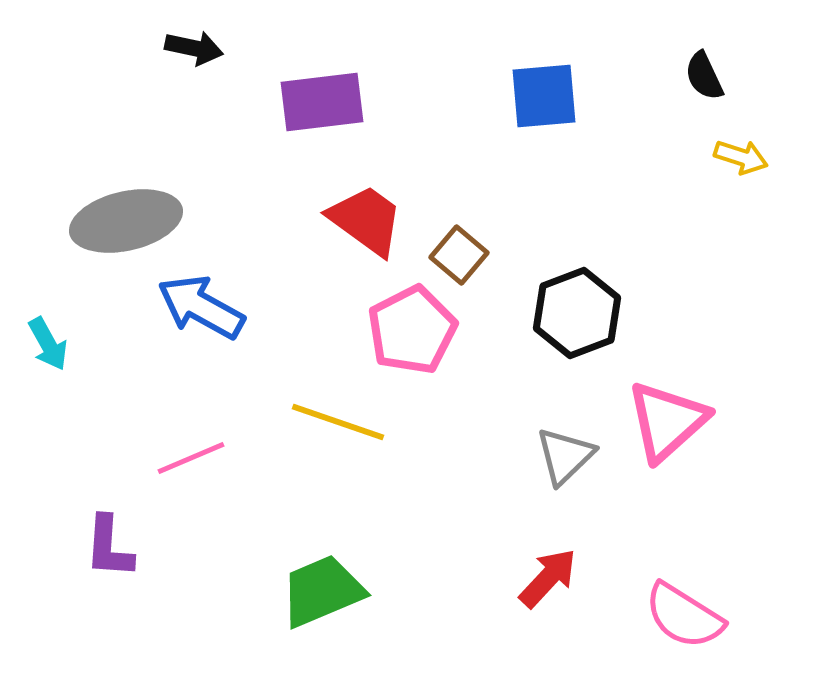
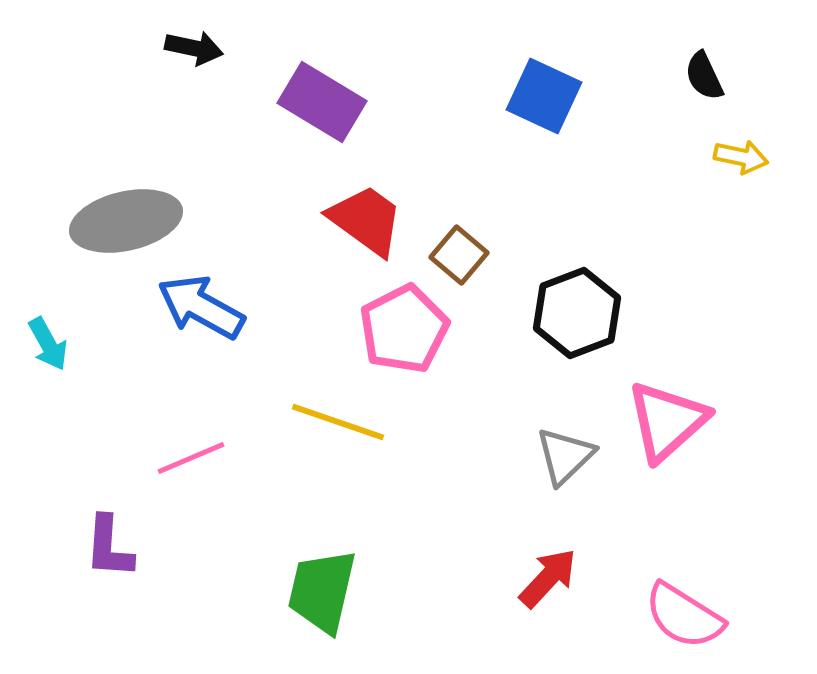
blue square: rotated 30 degrees clockwise
purple rectangle: rotated 38 degrees clockwise
yellow arrow: rotated 6 degrees counterclockwise
pink pentagon: moved 8 px left, 1 px up
green trapezoid: rotated 54 degrees counterclockwise
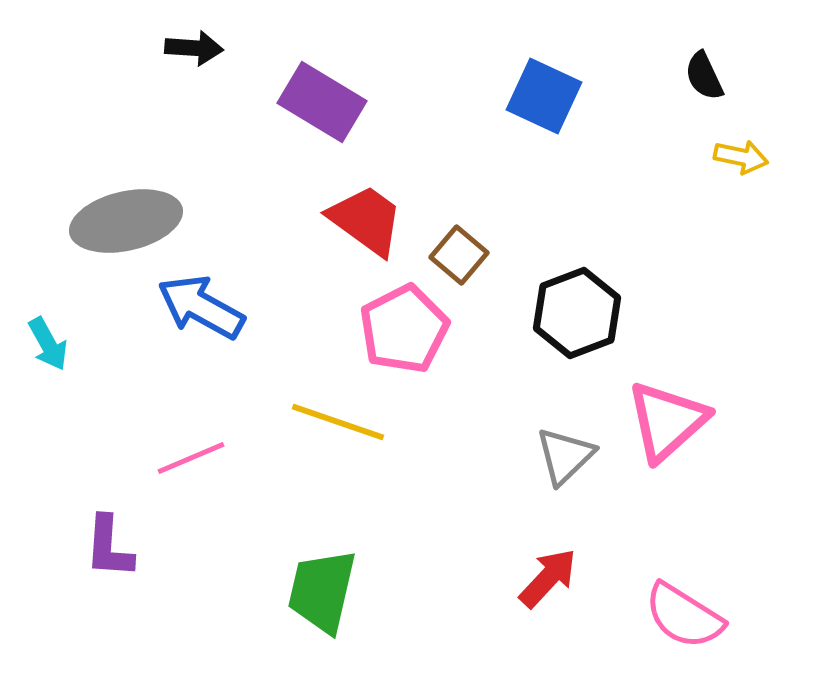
black arrow: rotated 8 degrees counterclockwise
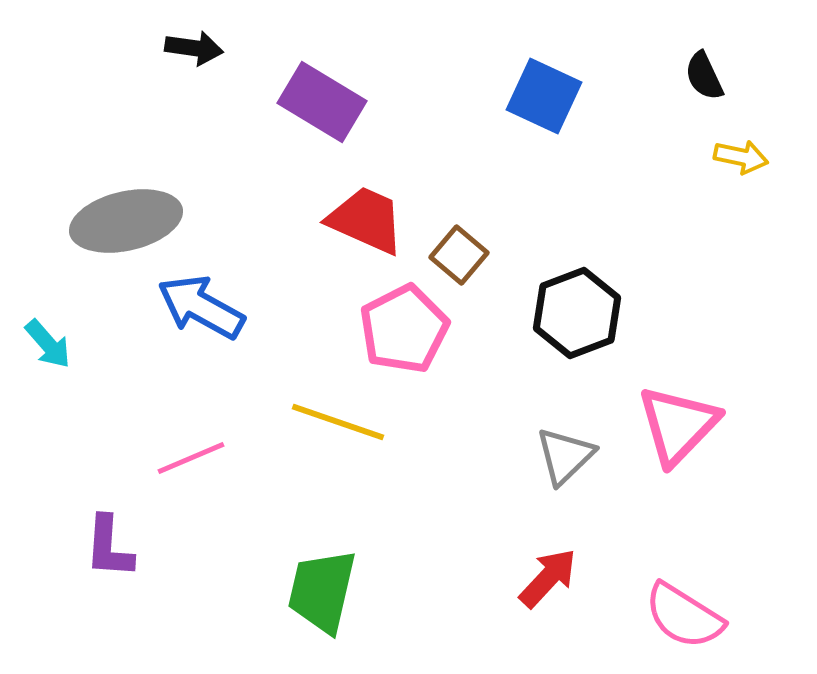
black arrow: rotated 4 degrees clockwise
red trapezoid: rotated 12 degrees counterclockwise
cyan arrow: rotated 12 degrees counterclockwise
pink triangle: moved 11 px right, 4 px down; rotated 4 degrees counterclockwise
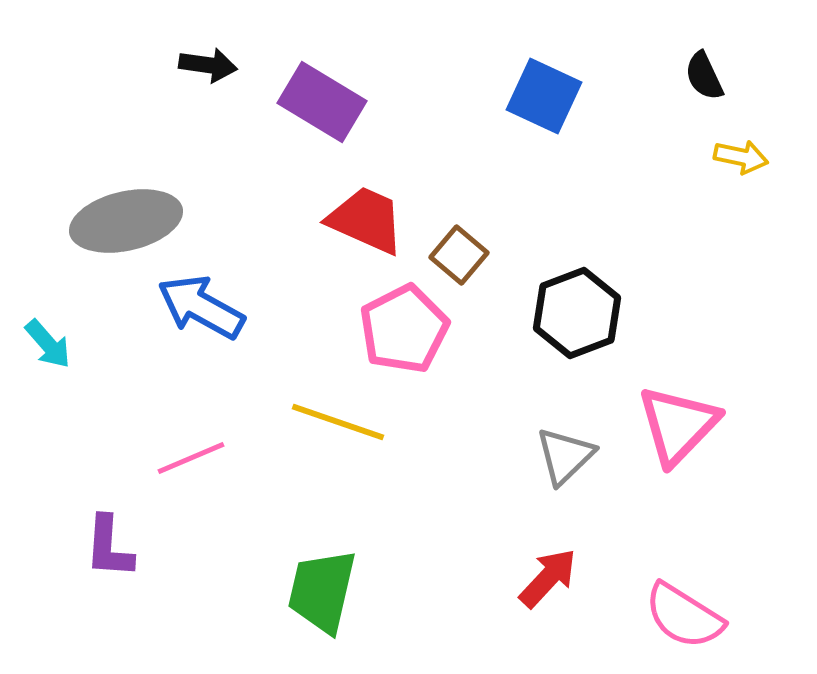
black arrow: moved 14 px right, 17 px down
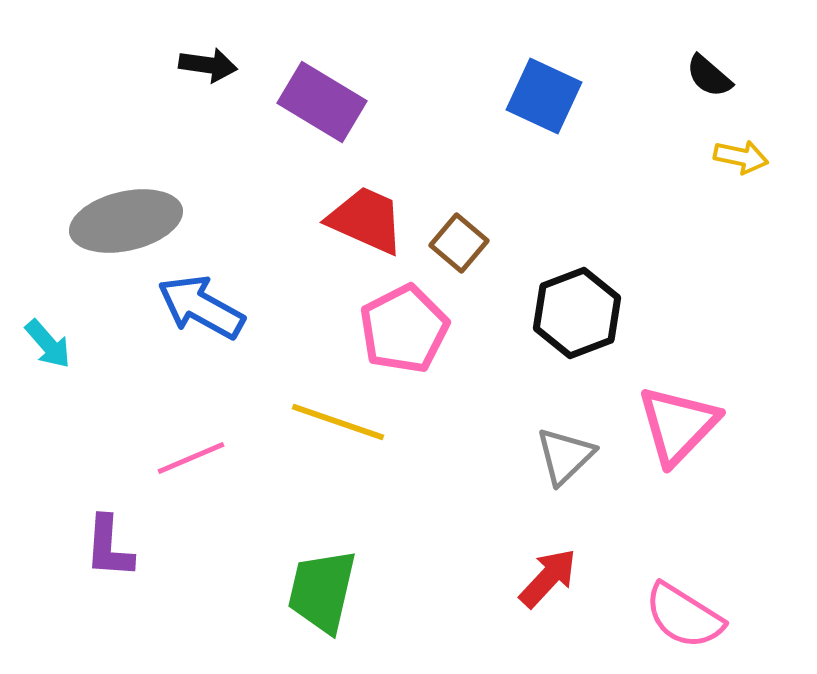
black semicircle: moved 5 px right; rotated 24 degrees counterclockwise
brown square: moved 12 px up
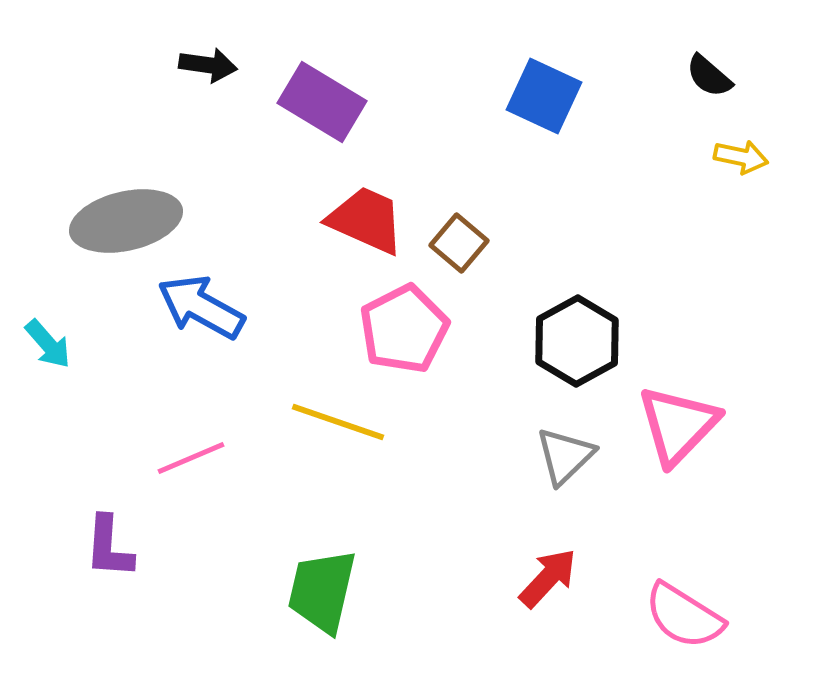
black hexagon: moved 28 px down; rotated 8 degrees counterclockwise
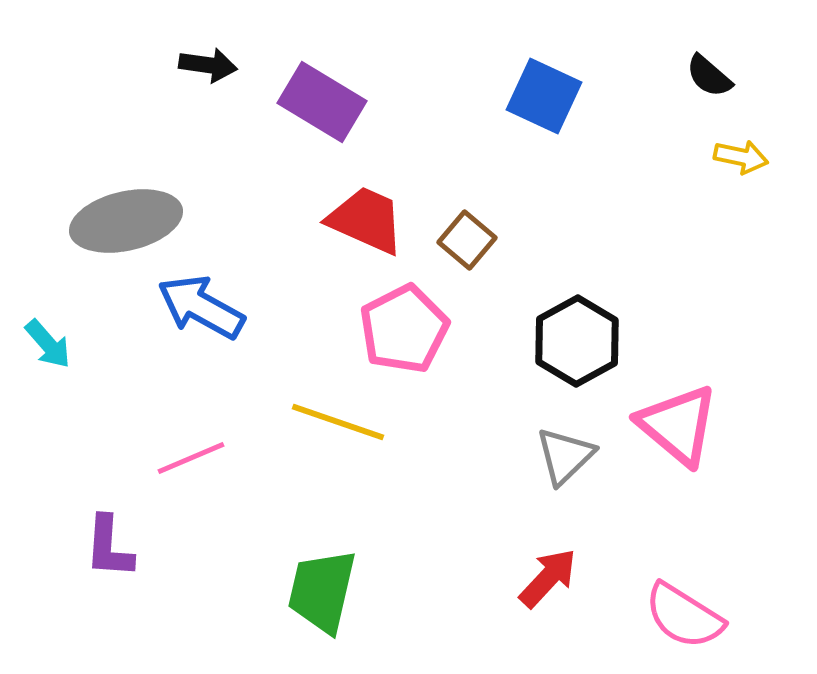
brown square: moved 8 px right, 3 px up
pink triangle: rotated 34 degrees counterclockwise
